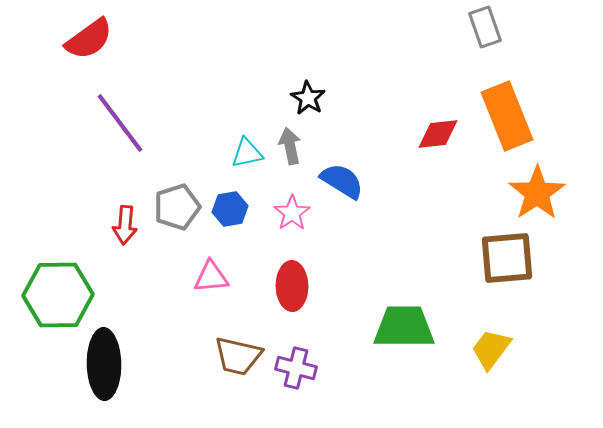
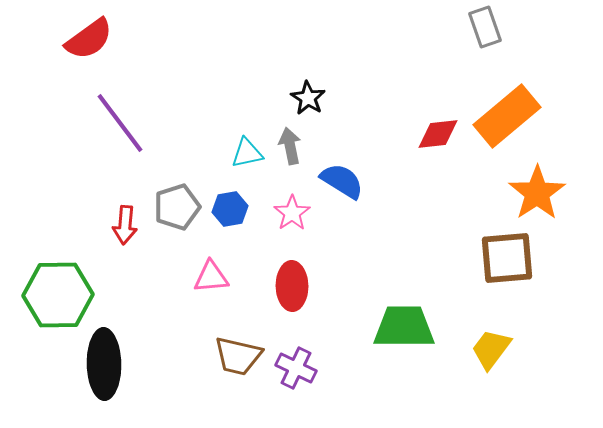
orange rectangle: rotated 72 degrees clockwise
purple cross: rotated 12 degrees clockwise
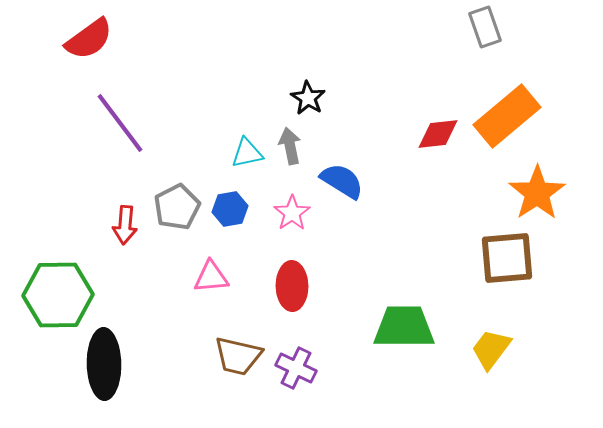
gray pentagon: rotated 9 degrees counterclockwise
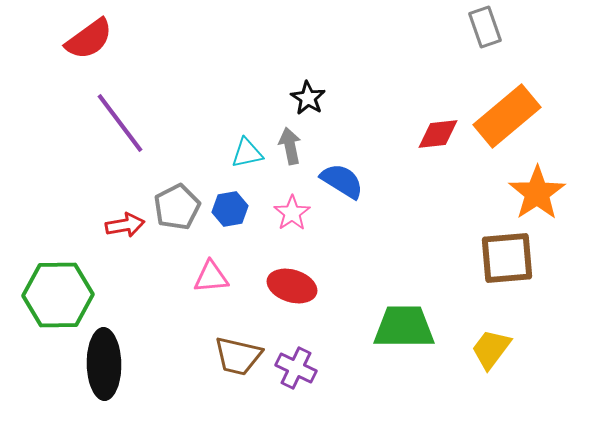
red arrow: rotated 105 degrees counterclockwise
red ellipse: rotated 72 degrees counterclockwise
